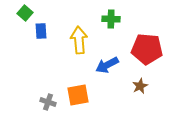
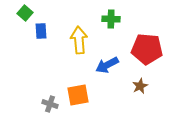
gray cross: moved 2 px right, 2 px down
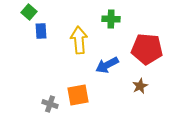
green square: moved 4 px right, 1 px up
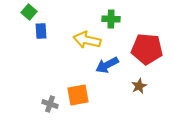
yellow arrow: moved 8 px right; rotated 72 degrees counterclockwise
brown star: moved 1 px left
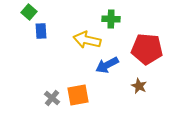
brown star: rotated 21 degrees counterclockwise
gray cross: moved 2 px right, 6 px up; rotated 21 degrees clockwise
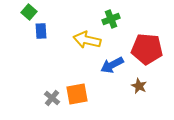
green cross: rotated 24 degrees counterclockwise
blue arrow: moved 5 px right
orange square: moved 1 px left, 1 px up
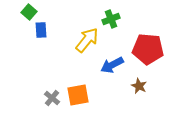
blue rectangle: moved 1 px up
yellow arrow: rotated 116 degrees clockwise
red pentagon: moved 1 px right
orange square: moved 1 px right, 1 px down
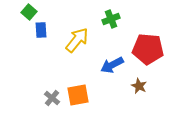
yellow arrow: moved 10 px left
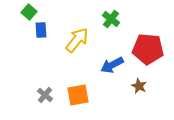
green cross: rotated 30 degrees counterclockwise
gray cross: moved 7 px left, 3 px up
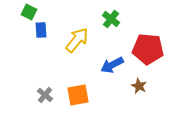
green square: rotated 14 degrees counterclockwise
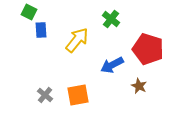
red pentagon: rotated 12 degrees clockwise
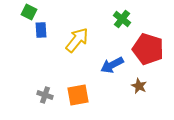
green cross: moved 11 px right
gray cross: rotated 21 degrees counterclockwise
